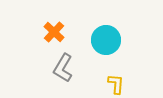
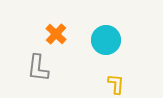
orange cross: moved 2 px right, 2 px down
gray L-shape: moved 25 px left; rotated 24 degrees counterclockwise
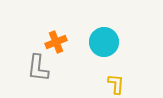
orange cross: moved 8 px down; rotated 25 degrees clockwise
cyan circle: moved 2 px left, 2 px down
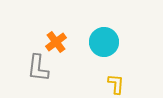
orange cross: rotated 15 degrees counterclockwise
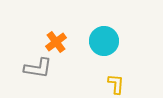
cyan circle: moved 1 px up
gray L-shape: rotated 88 degrees counterclockwise
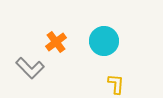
gray L-shape: moved 8 px left; rotated 36 degrees clockwise
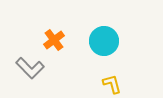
orange cross: moved 2 px left, 2 px up
yellow L-shape: moved 4 px left; rotated 20 degrees counterclockwise
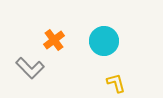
yellow L-shape: moved 4 px right, 1 px up
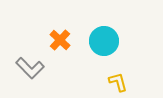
orange cross: moved 6 px right; rotated 10 degrees counterclockwise
yellow L-shape: moved 2 px right, 1 px up
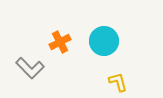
orange cross: moved 2 px down; rotated 20 degrees clockwise
